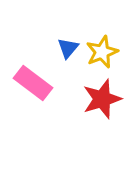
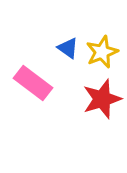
blue triangle: rotated 35 degrees counterclockwise
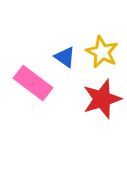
blue triangle: moved 3 px left, 9 px down
yellow star: rotated 24 degrees counterclockwise
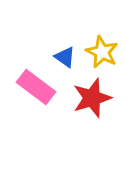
pink rectangle: moved 3 px right, 4 px down
red star: moved 10 px left, 1 px up
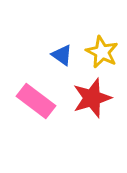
blue triangle: moved 3 px left, 2 px up
pink rectangle: moved 14 px down
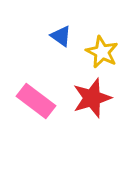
blue triangle: moved 1 px left, 19 px up
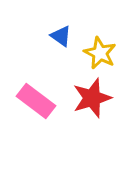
yellow star: moved 2 px left, 1 px down
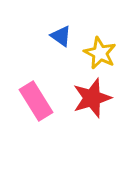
pink rectangle: rotated 21 degrees clockwise
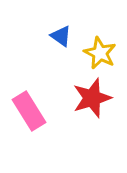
pink rectangle: moved 7 px left, 10 px down
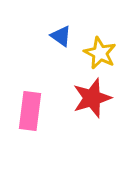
pink rectangle: moved 1 px right; rotated 39 degrees clockwise
